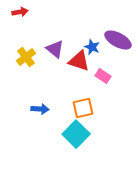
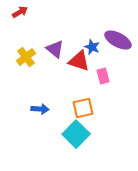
red arrow: rotated 21 degrees counterclockwise
pink rectangle: rotated 42 degrees clockwise
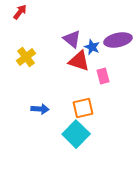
red arrow: rotated 21 degrees counterclockwise
purple ellipse: rotated 40 degrees counterclockwise
purple triangle: moved 17 px right, 10 px up
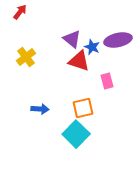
pink rectangle: moved 4 px right, 5 px down
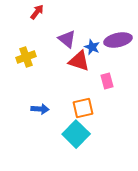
red arrow: moved 17 px right
purple triangle: moved 5 px left
yellow cross: rotated 18 degrees clockwise
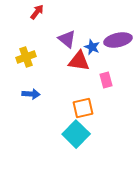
red triangle: rotated 10 degrees counterclockwise
pink rectangle: moved 1 px left, 1 px up
blue arrow: moved 9 px left, 15 px up
